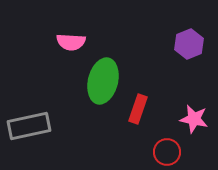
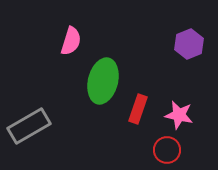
pink semicircle: moved 1 px up; rotated 76 degrees counterclockwise
pink star: moved 15 px left, 4 px up
gray rectangle: rotated 18 degrees counterclockwise
red circle: moved 2 px up
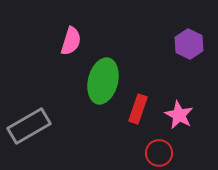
purple hexagon: rotated 12 degrees counterclockwise
pink star: rotated 16 degrees clockwise
red circle: moved 8 px left, 3 px down
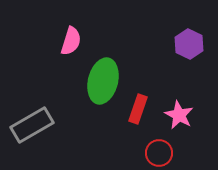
gray rectangle: moved 3 px right, 1 px up
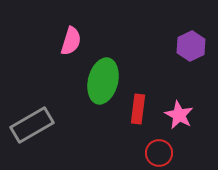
purple hexagon: moved 2 px right, 2 px down; rotated 8 degrees clockwise
red rectangle: rotated 12 degrees counterclockwise
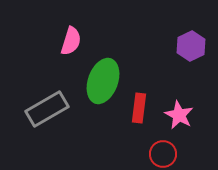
green ellipse: rotated 6 degrees clockwise
red rectangle: moved 1 px right, 1 px up
gray rectangle: moved 15 px right, 16 px up
red circle: moved 4 px right, 1 px down
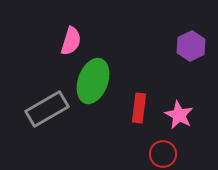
green ellipse: moved 10 px left
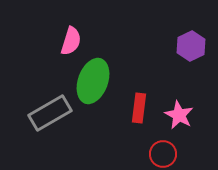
gray rectangle: moved 3 px right, 4 px down
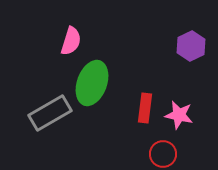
green ellipse: moved 1 px left, 2 px down
red rectangle: moved 6 px right
pink star: rotated 16 degrees counterclockwise
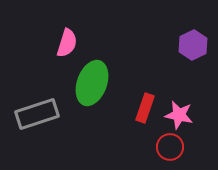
pink semicircle: moved 4 px left, 2 px down
purple hexagon: moved 2 px right, 1 px up
red rectangle: rotated 12 degrees clockwise
gray rectangle: moved 13 px left, 1 px down; rotated 12 degrees clockwise
red circle: moved 7 px right, 7 px up
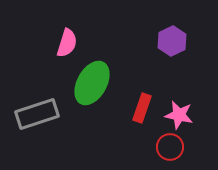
purple hexagon: moved 21 px left, 4 px up
green ellipse: rotated 9 degrees clockwise
red rectangle: moved 3 px left
